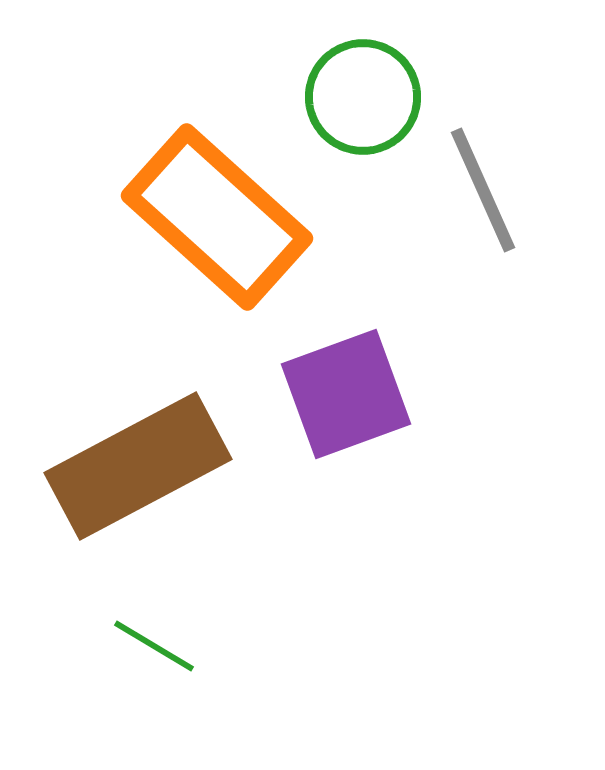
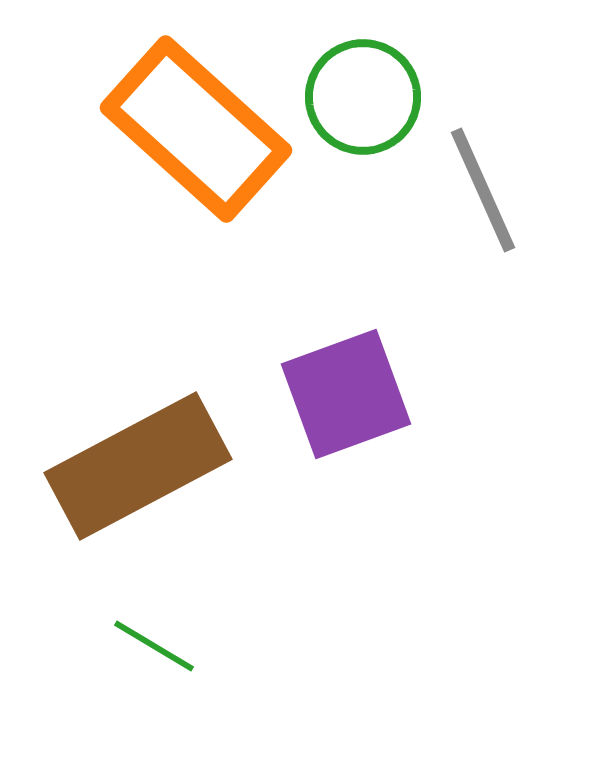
orange rectangle: moved 21 px left, 88 px up
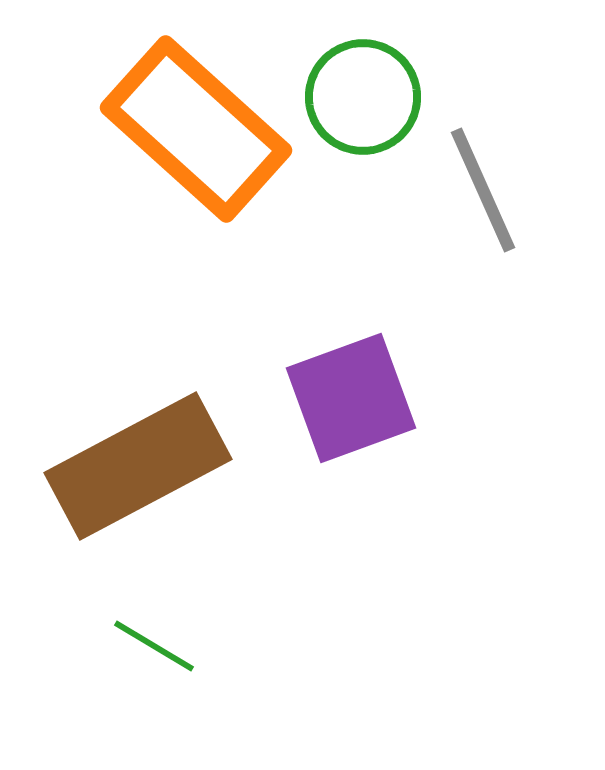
purple square: moved 5 px right, 4 px down
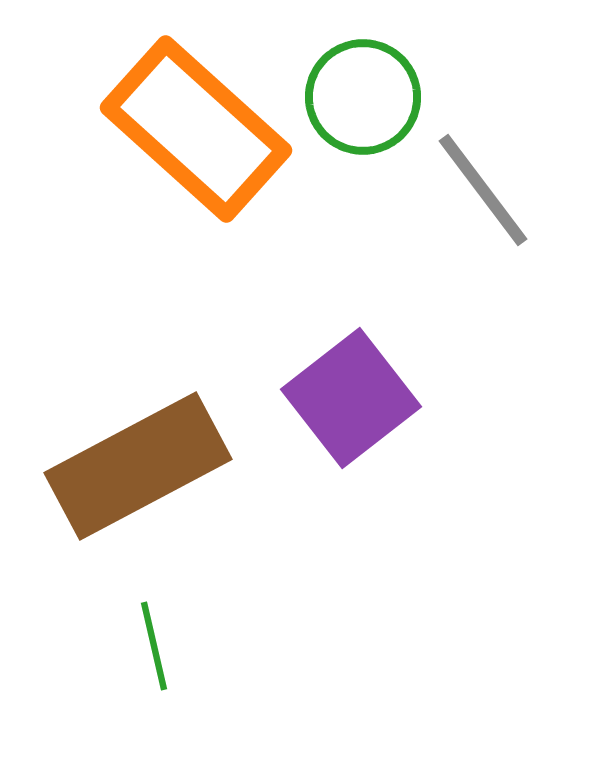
gray line: rotated 13 degrees counterclockwise
purple square: rotated 18 degrees counterclockwise
green line: rotated 46 degrees clockwise
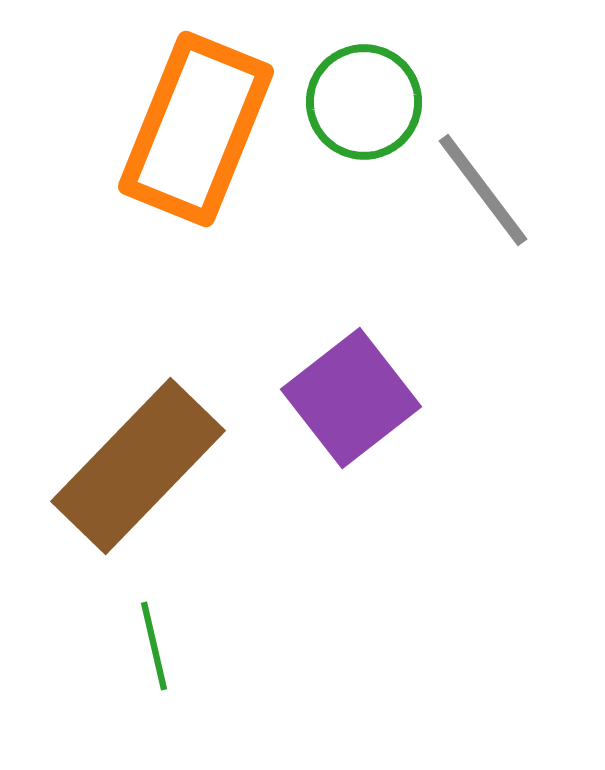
green circle: moved 1 px right, 5 px down
orange rectangle: rotated 70 degrees clockwise
brown rectangle: rotated 18 degrees counterclockwise
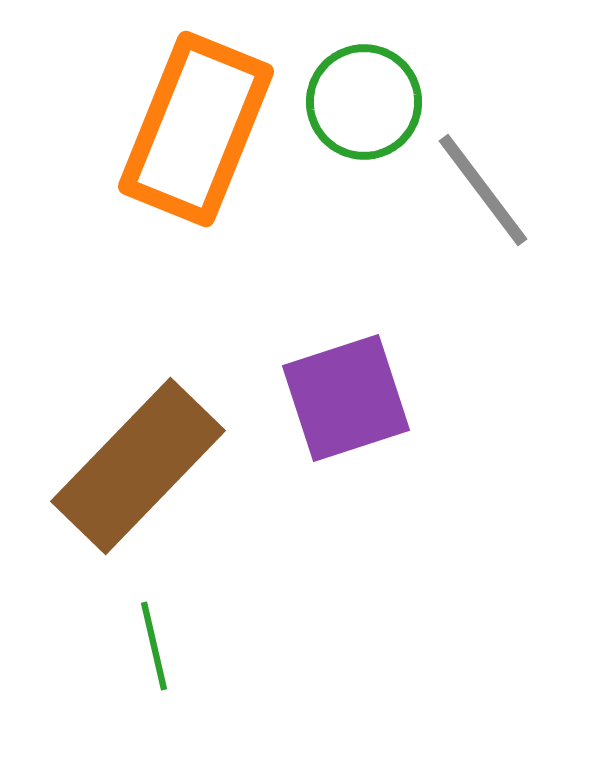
purple square: moved 5 px left; rotated 20 degrees clockwise
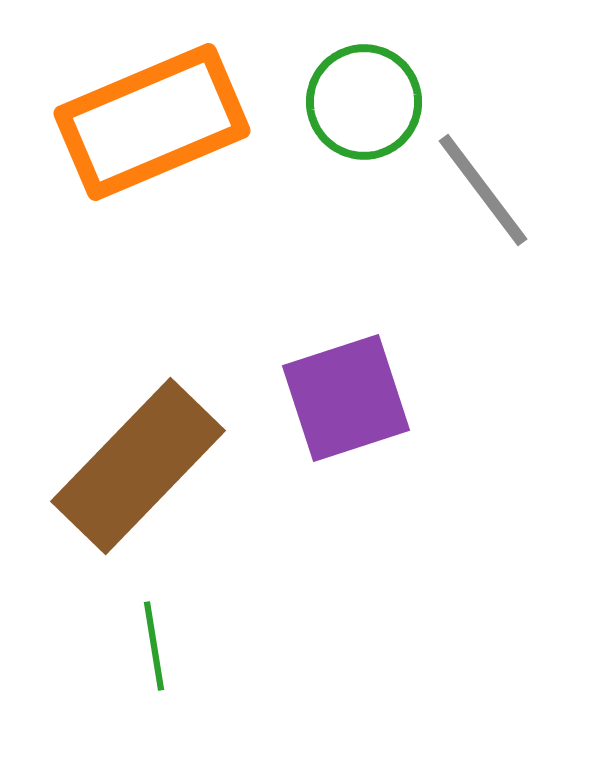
orange rectangle: moved 44 px left, 7 px up; rotated 45 degrees clockwise
green line: rotated 4 degrees clockwise
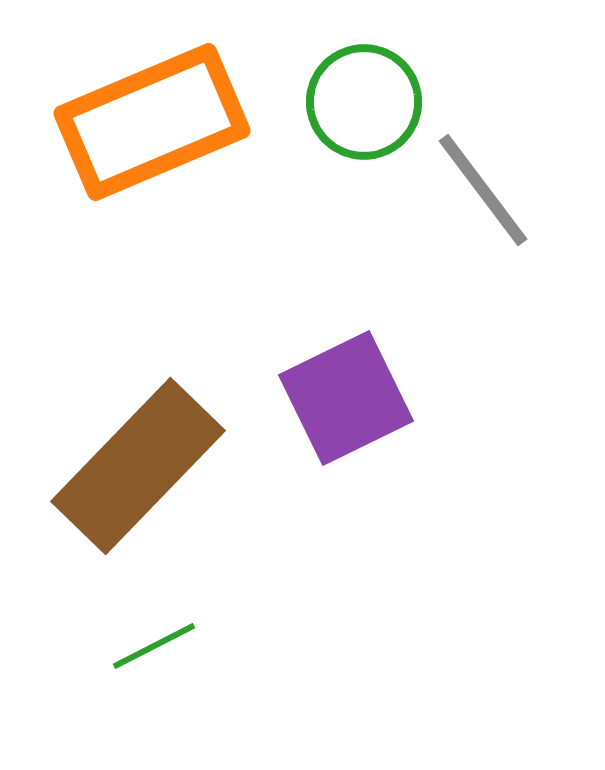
purple square: rotated 8 degrees counterclockwise
green line: rotated 72 degrees clockwise
